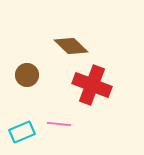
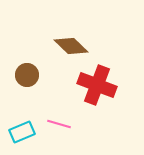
red cross: moved 5 px right
pink line: rotated 10 degrees clockwise
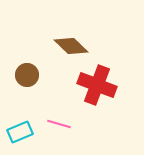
cyan rectangle: moved 2 px left
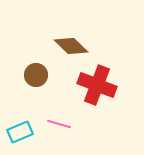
brown circle: moved 9 px right
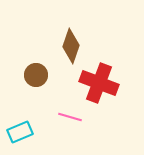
brown diamond: rotated 64 degrees clockwise
red cross: moved 2 px right, 2 px up
pink line: moved 11 px right, 7 px up
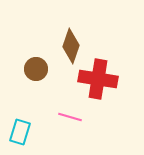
brown circle: moved 6 px up
red cross: moved 1 px left, 4 px up; rotated 12 degrees counterclockwise
cyan rectangle: rotated 50 degrees counterclockwise
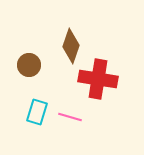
brown circle: moved 7 px left, 4 px up
cyan rectangle: moved 17 px right, 20 px up
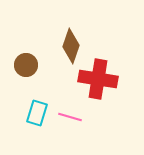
brown circle: moved 3 px left
cyan rectangle: moved 1 px down
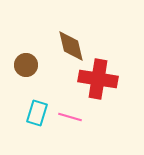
brown diamond: rotated 32 degrees counterclockwise
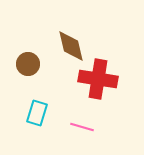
brown circle: moved 2 px right, 1 px up
pink line: moved 12 px right, 10 px down
